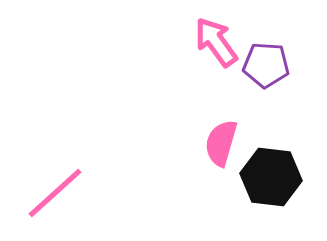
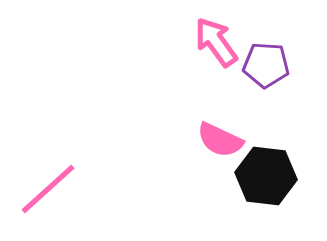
pink semicircle: moved 1 px left, 3 px up; rotated 81 degrees counterclockwise
black hexagon: moved 5 px left, 1 px up
pink line: moved 7 px left, 4 px up
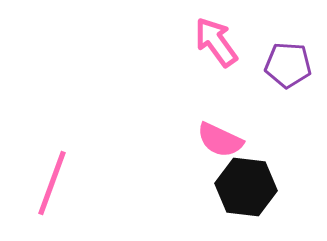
purple pentagon: moved 22 px right
black hexagon: moved 20 px left, 11 px down
pink line: moved 4 px right, 6 px up; rotated 28 degrees counterclockwise
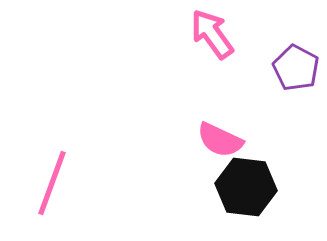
pink arrow: moved 4 px left, 8 px up
purple pentagon: moved 8 px right, 3 px down; rotated 24 degrees clockwise
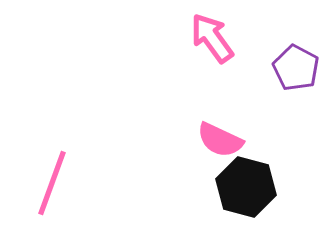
pink arrow: moved 4 px down
black hexagon: rotated 8 degrees clockwise
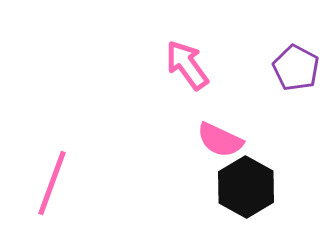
pink arrow: moved 25 px left, 27 px down
black hexagon: rotated 14 degrees clockwise
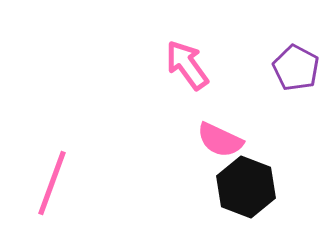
black hexagon: rotated 8 degrees counterclockwise
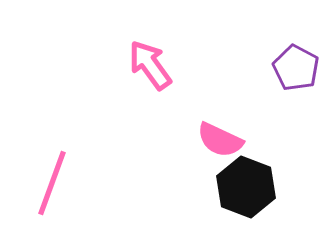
pink arrow: moved 37 px left
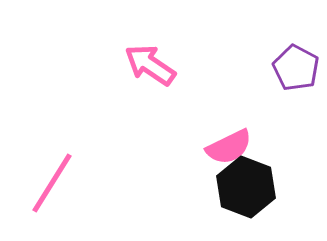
pink arrow: rotated 20 degrees counterclockwise
pink semicircle: moved 9 px right, 7 px down; rotated 51 degrees counterclockwise
pink line: rotated 12 degrees clockwise
